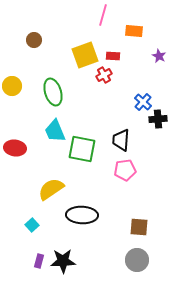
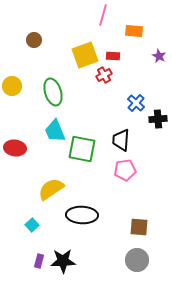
blue cross: moved 7 px left, 1 px down
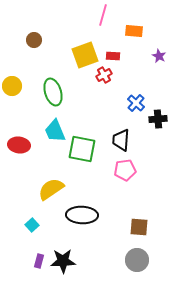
red ellipse: moved 4 px right, 3 px up
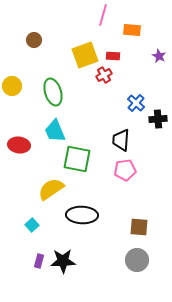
orange rectangle: moved 2 px left, 1 px up
green square: moved 5 px left, 10 px down
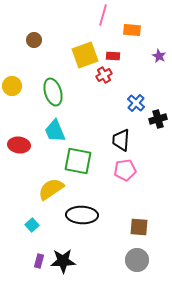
black cross: rotated 12 degrees counterclockwise
green square: moved 1 px right, 2 px down
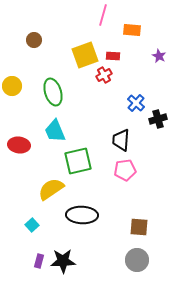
green square: rotated 24 degrees counterclockwise
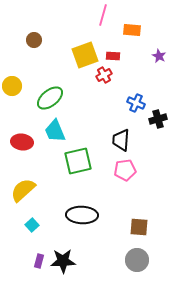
green ellipse: moved 3 px left, 6 px down; rotated 68 degrees clockwise
blue cross: rotated 18 degrees counterclockwise
red ellipse: moved 3 px right, 3 px up
yellow semicircle: moved 28 px left, 1 px down; rotated 8 degrees counterclockwise
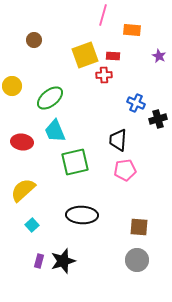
red cross: rotated 28 degrees clockwise
black trapezoid: moved 3 px left
green square: moved 3 px left, 1 px down
black star: rotated 15 degrees counterclockwise
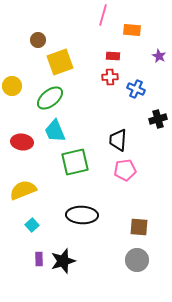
brown circle: moved 4 px right
yellow square: moved 25 px left, 7 px down
red cross: moved 6 px right, 2 px down
blue cross: moved 14 px up
yellow semicircle: rotated 20 degrees clockwise
purple rectangle: moved 2 px up; rotated 16 degrees counterclockwise
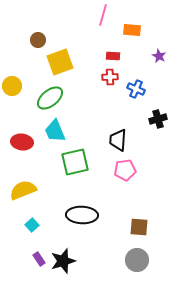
purple rectangle: rotated 32 degrees counterclockwise
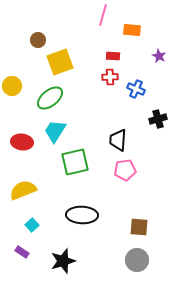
cyan trapezoid: rotated 55 degrees clockwise
purple rectangle: moved 17 px left, 7 px up; rotated 24 degrees counterclockwise
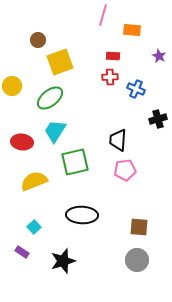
yellow semicircle: moved 11 px right, 9 px up
cyan square: moved 2 px right, 2 px down
